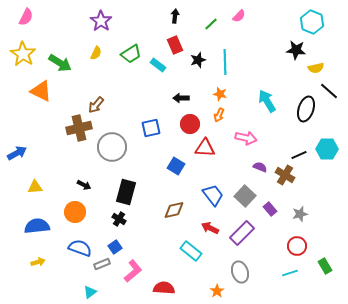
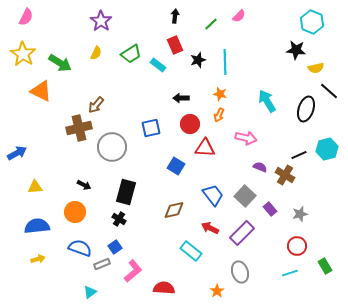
cyan hexagon at (327, 149): rotated 15 degrees counterclockwise
yellow arrow at (38, 262): moved 3 px up
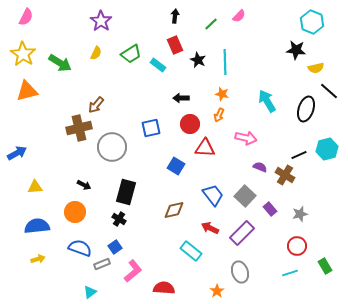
black star at (198, 60): rotated 28 degrees counterclockwise
orange triangle at (41, 91): moved 14 px left; rotated 40 degrees counterclockwise
orange star at (220, 94): moved 2 px right
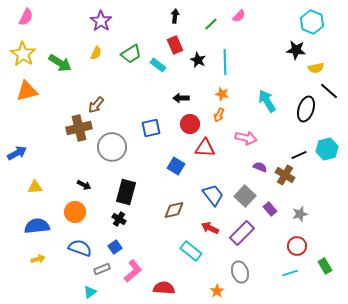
gray rectangle at (102, 264): moved 5 px down
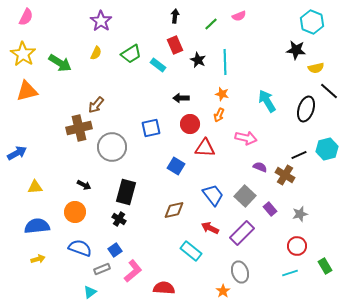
pink semicircle at (239, 16): rotated 24 degrees clockwise
blue square at (115, 247): moved 3 px down
orange star at (217, 291): moved 6 px right
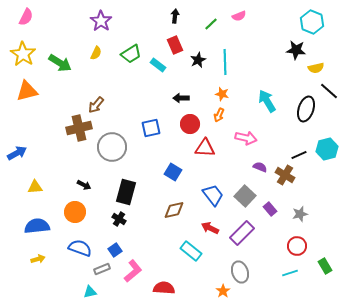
black star at (198, 60): rotated 21 degrees clockwise
blue square at (176, 166): moved 3 px left, 6 px down
cyan triangle at (90, 292): rotated 24 degrees clockwise
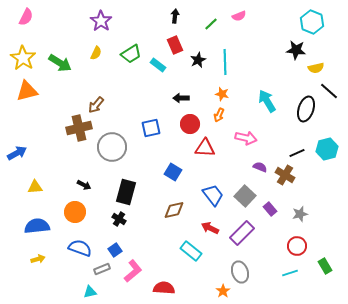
yellow star at (23, 54): moved 4 px down
black line at (299, 155): moved 2 px left, 2 px up
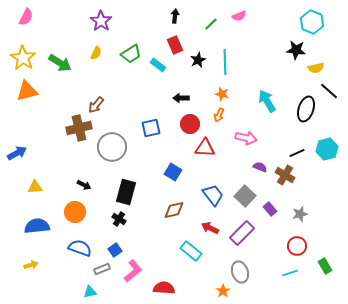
yellow arrow at (38, 259): moved 7 px left, 6 px down
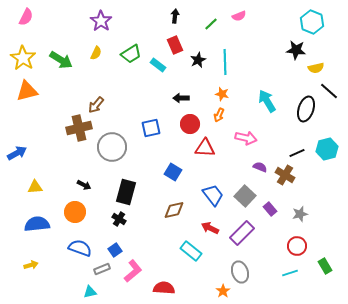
green arrow at (60, 63): moved 1 px right, 3 px up
blue semicircle at (37, 226): moved 2 px up
